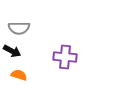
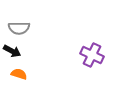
purple cross: moved 27 px right, 2 px up; rotated 20 degrees clockwise
orange semicircle: moved 1 px up
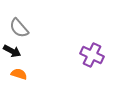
gray semicircle: rotated 50 degrees clockwise
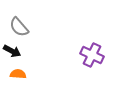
gray semicircle: moved 1 px up
orange semicircle: moved 1 px left; rotated 14 degrees counterclockwise
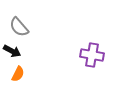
purple cross: rotated 15 degrees counterclockwise
orange semicircle: rotated 112 degrees clockwise
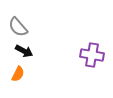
gray semicircle: moved 1 px left
black arrow: moved 12 px right
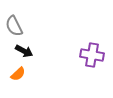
gray semicircle: moved 4 px left, 1 px up; rotated 15 degrees clockwise
orange semicircle: rotated 21 degrees clockwise
